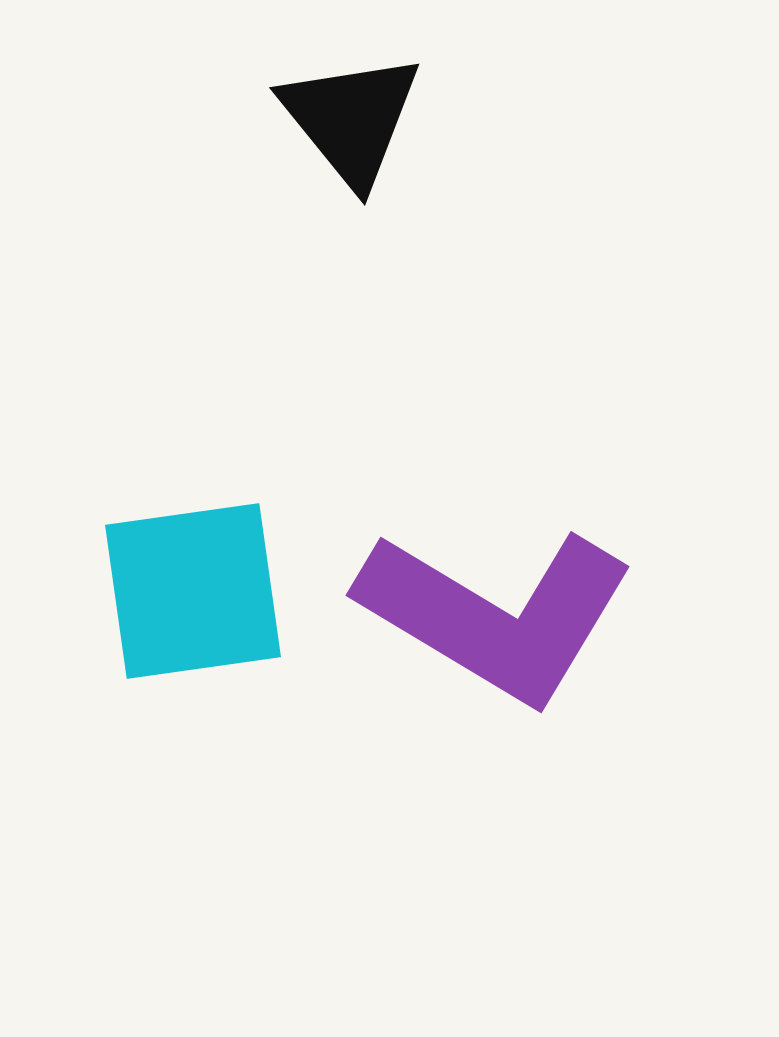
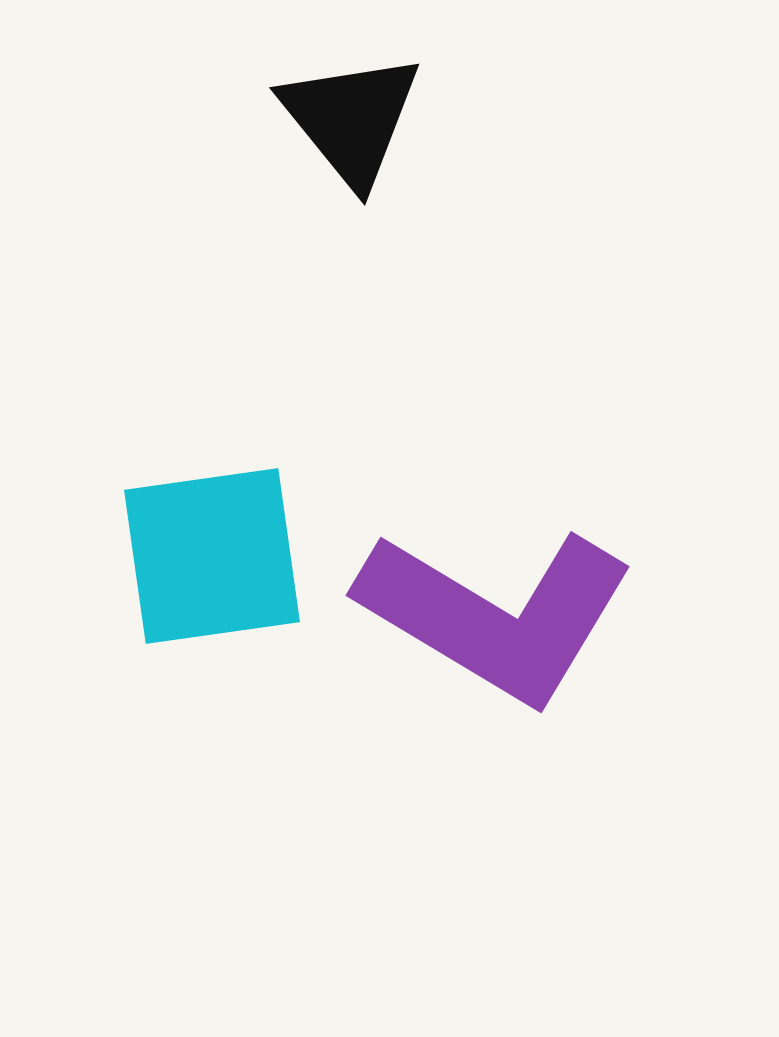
cyan square: moved 19 px right, 35 px up
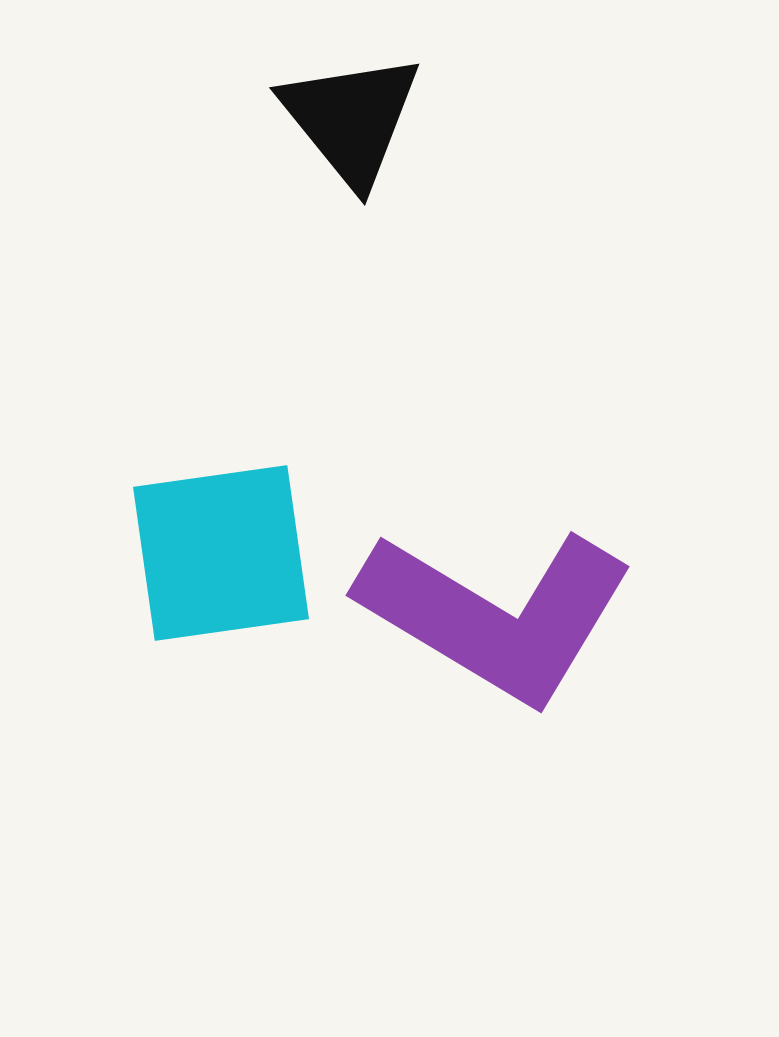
cyan square: moved 9 px right, 3 px up
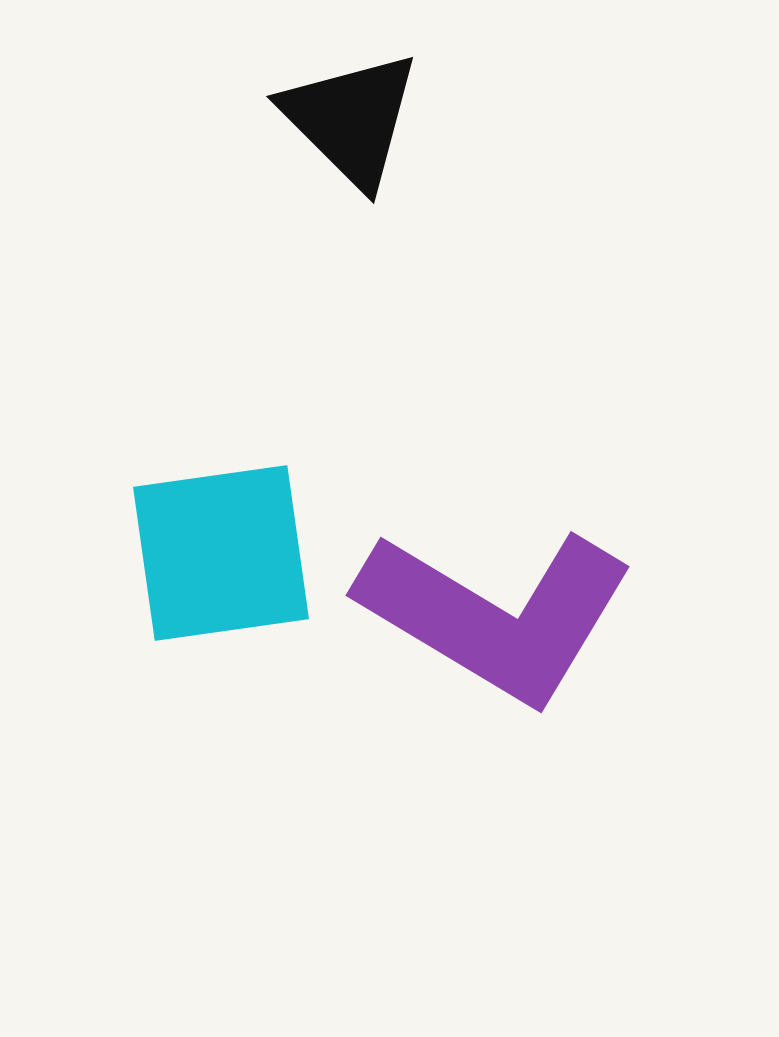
black triangle: rotated 6 degrees counterclockwise
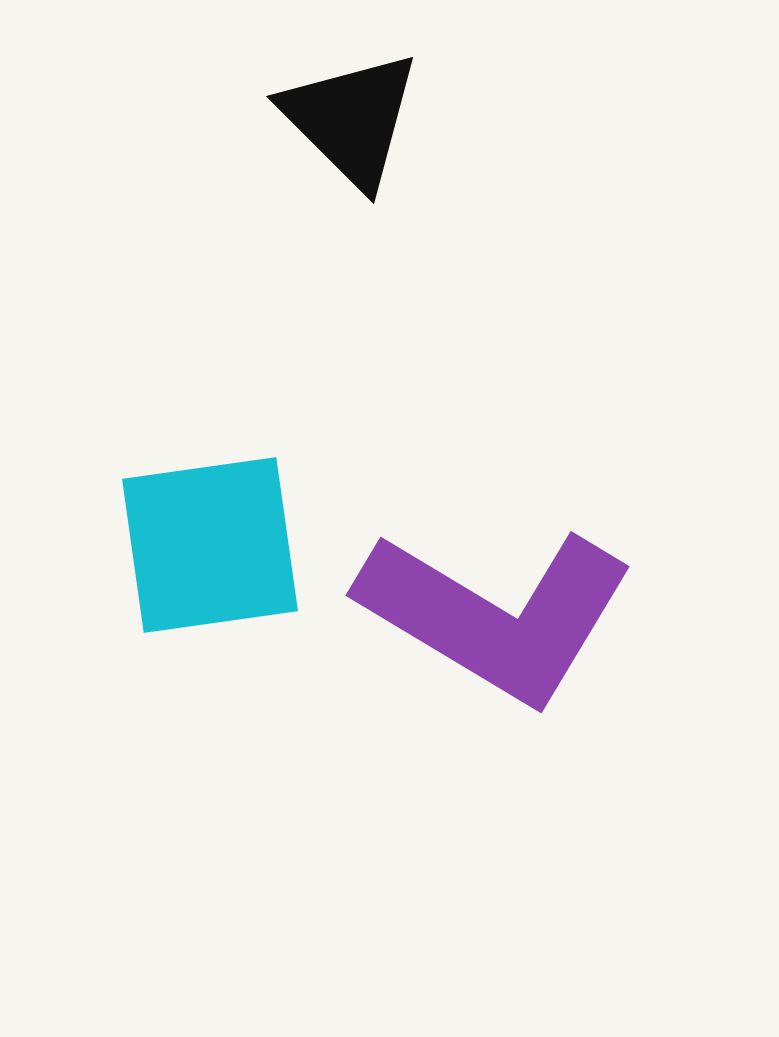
cyan square: moved 11 px left, 8 px up
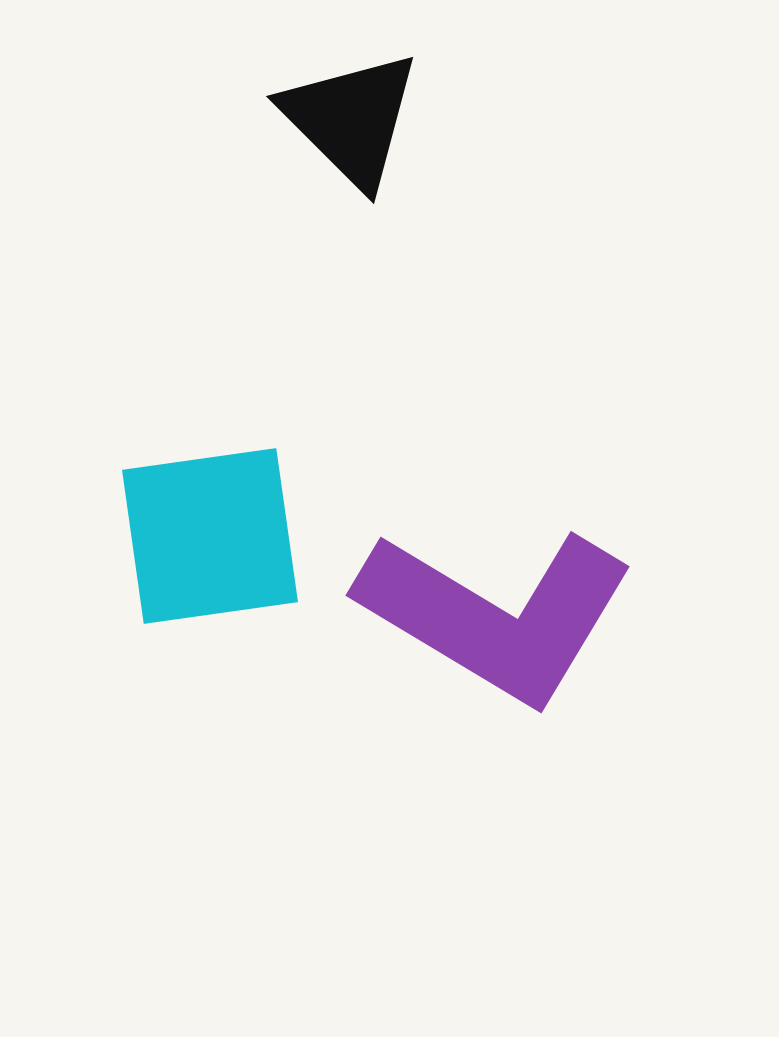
cyan square: moved 9 px up
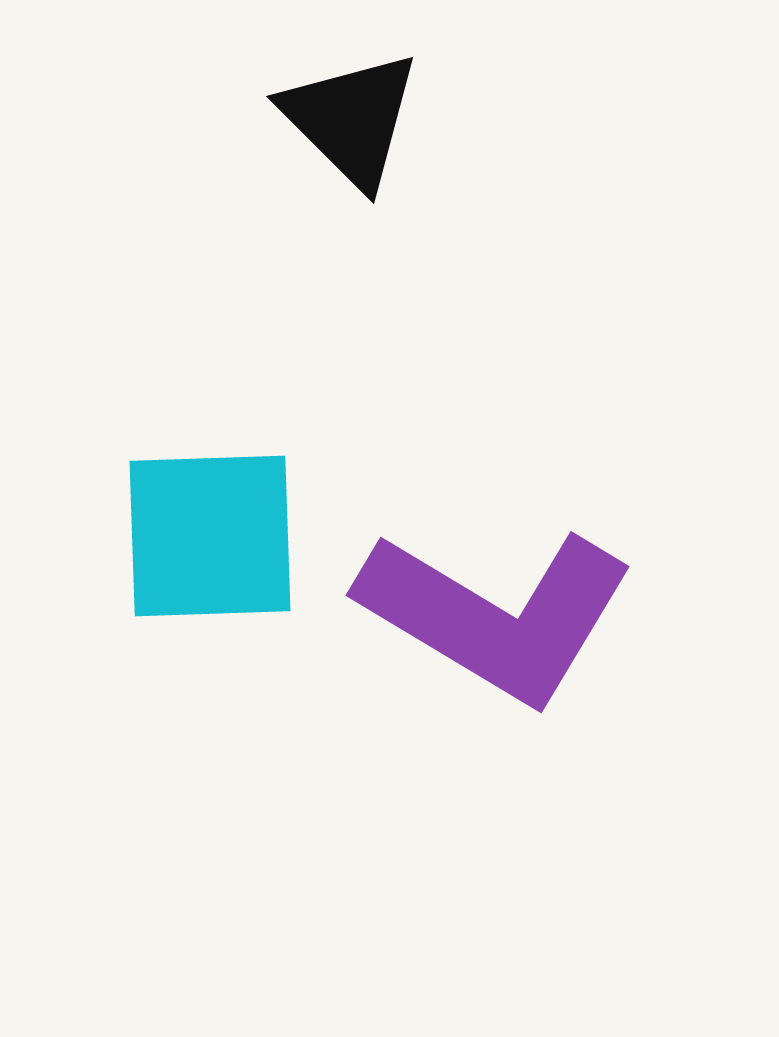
cyan square: rotated 6 degrees clockwise
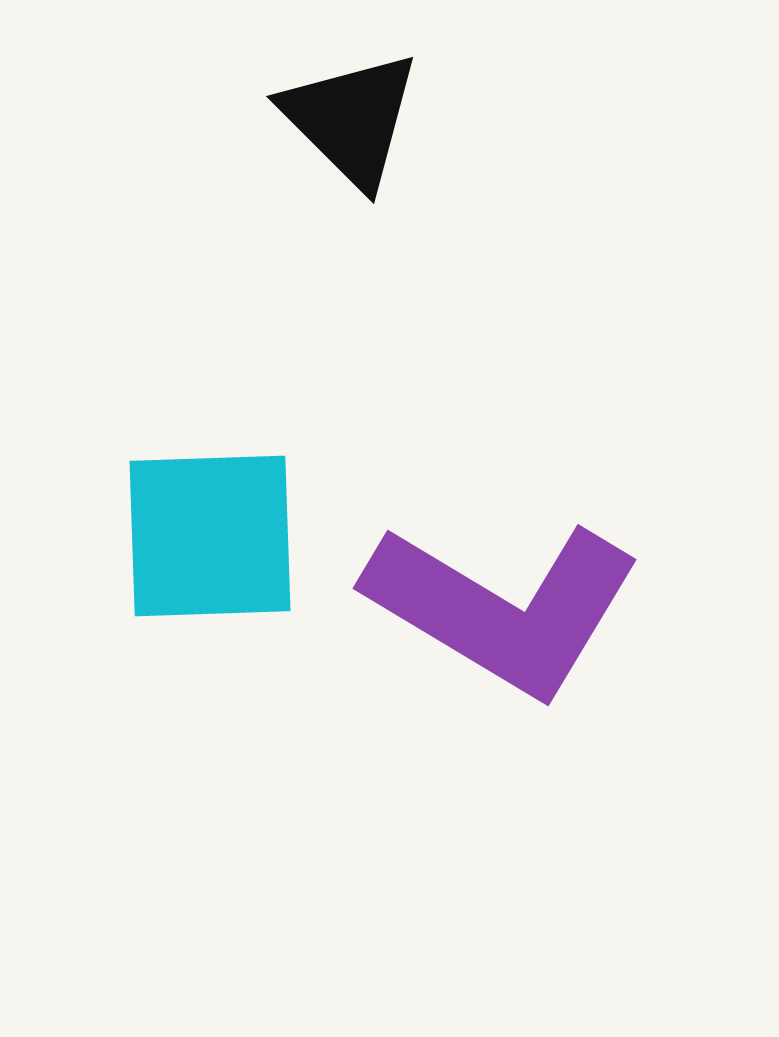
purple L-shape: moved 7 px right, 7 px up
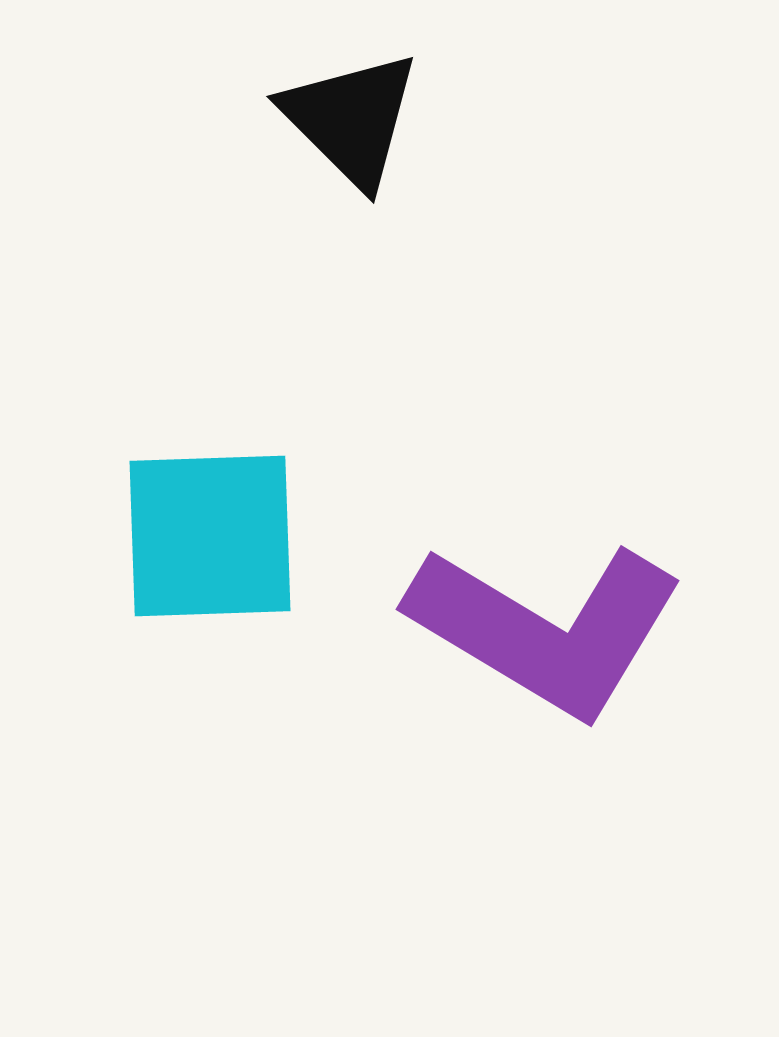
purple L-shape: moved 43 px right, 21 px down
